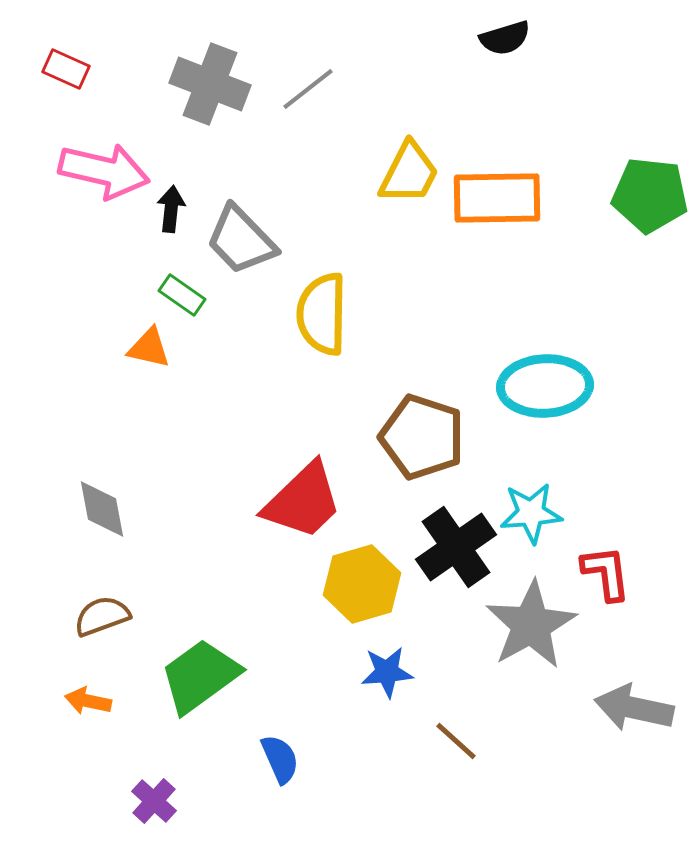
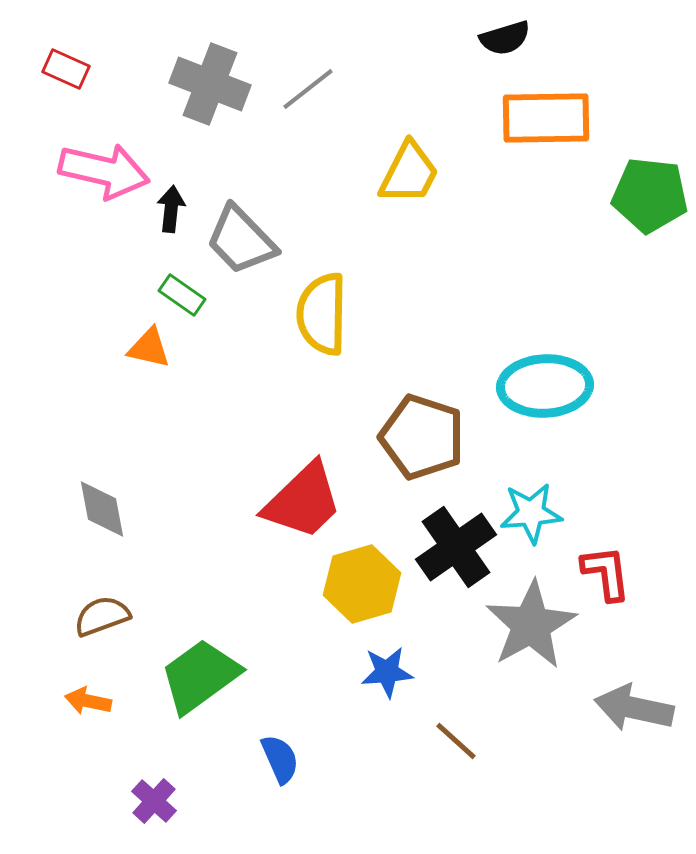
orange rectangle: moved 49 px right, 80 px up
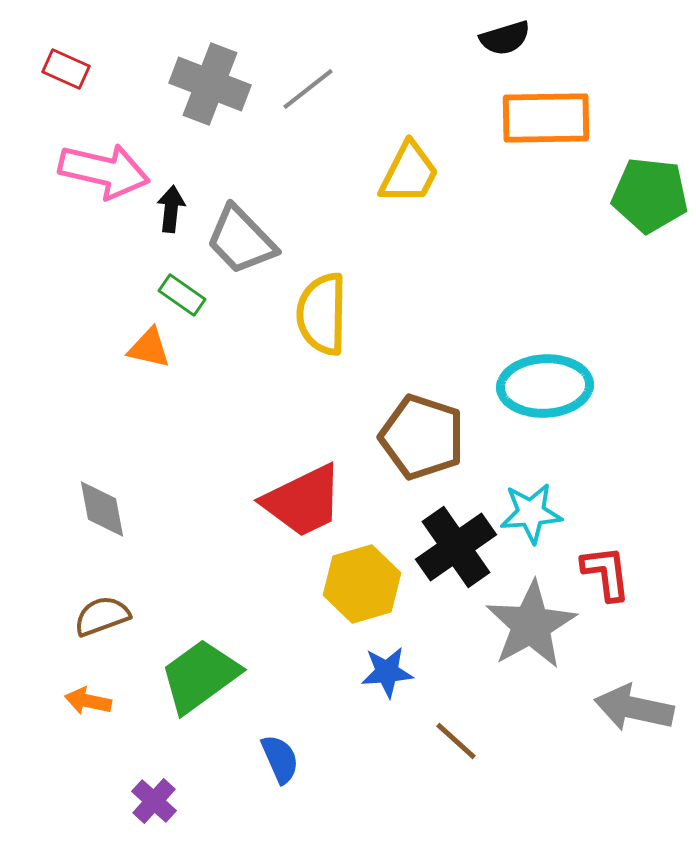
red trapezoid: rotated 18 degrees clockwise
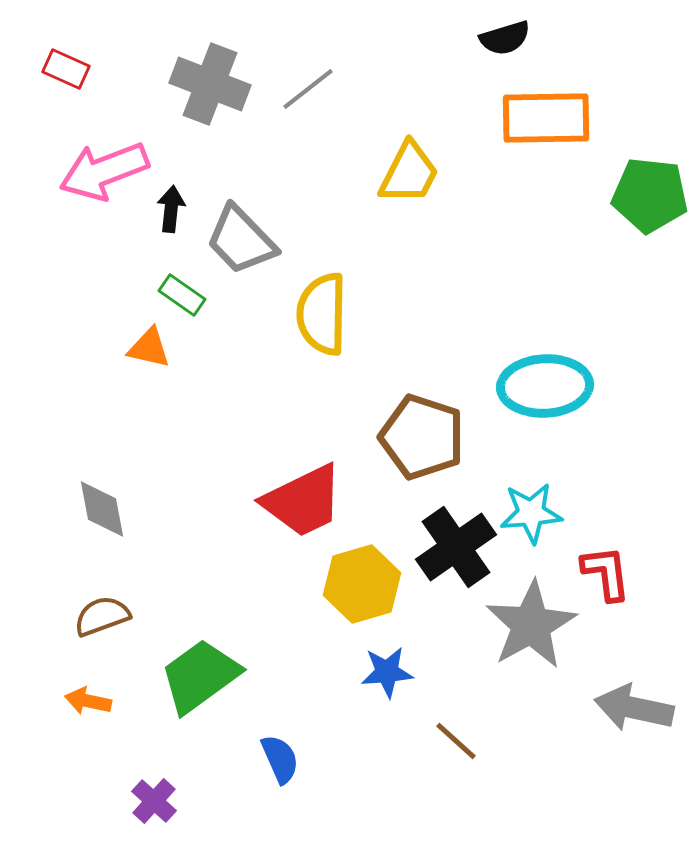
pink arrow: rotated 146 degrees clockwise
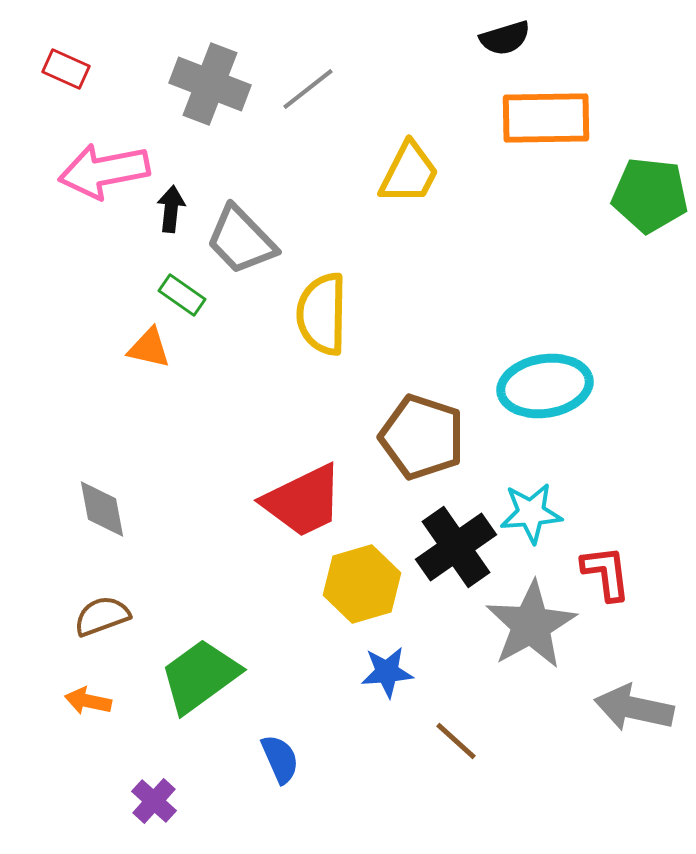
pink arrow: rotated 10 degrees clockwise
cyan ellipse: rotated 6 degrees counterclockwise
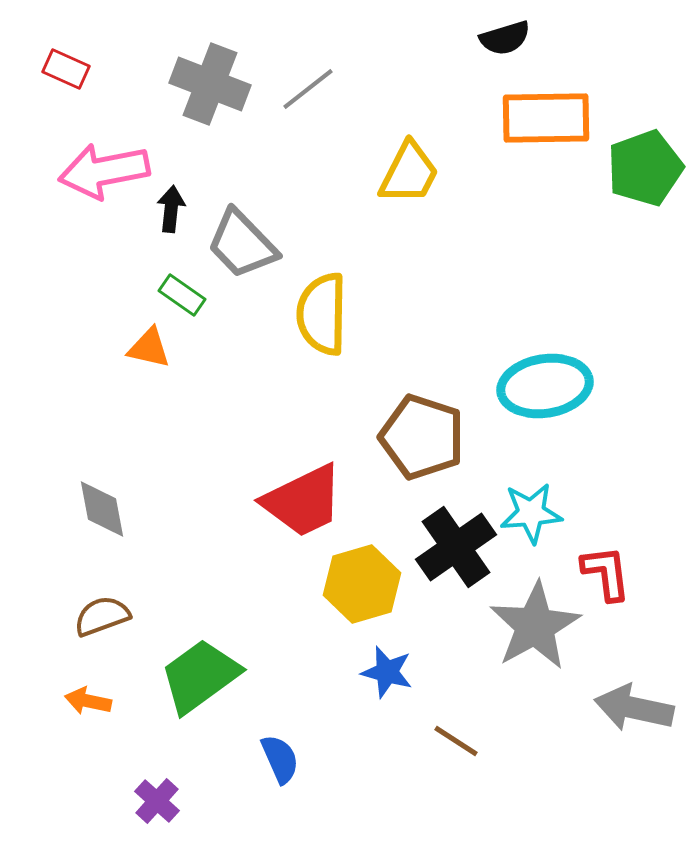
green pentagon: moved 5 px left, 27 px up; rotated 26 degrees counterclockwise
gray trapezoid: moved 1 px right, 4 px down
gray star: moved 4 px right, 1 px down
blue star: rotated 20 degrees clockwise
brown line: rotated 9 degrees counterclockwise
purple cross: moved 3 px right
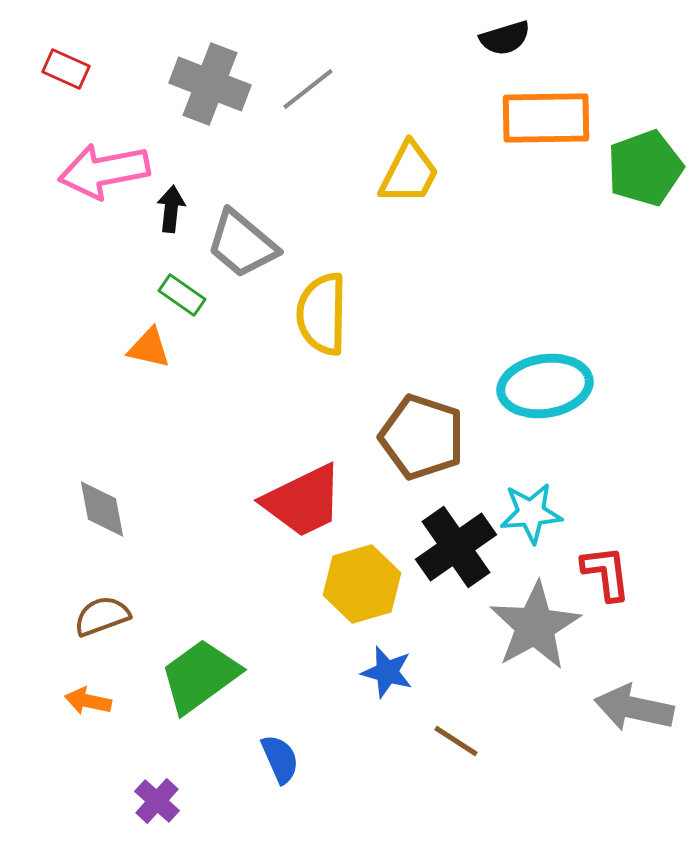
gray trapezoid: rotated 6 degrees counterclockwise
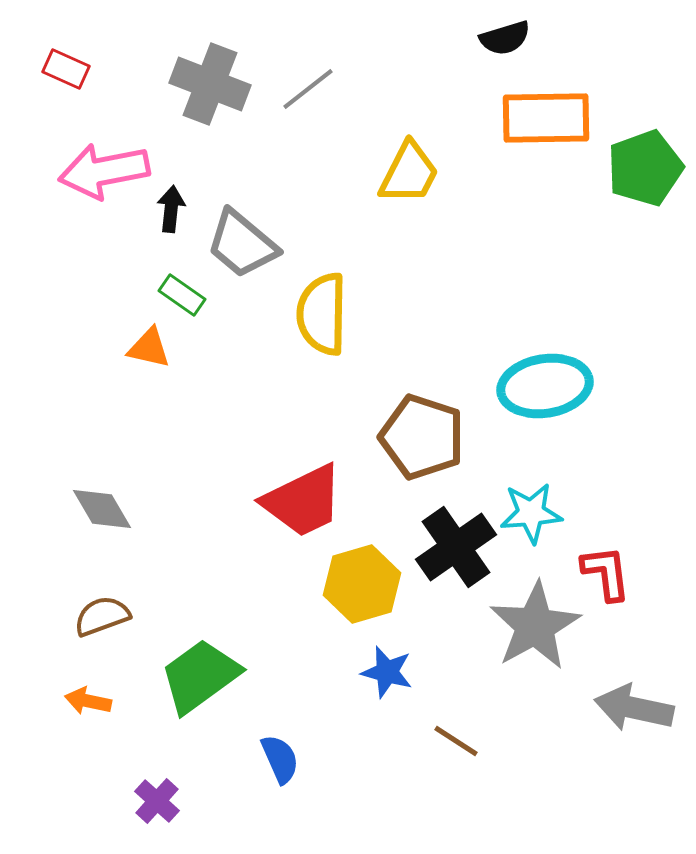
gray diamond: rotated 20 degrees counterclockwise
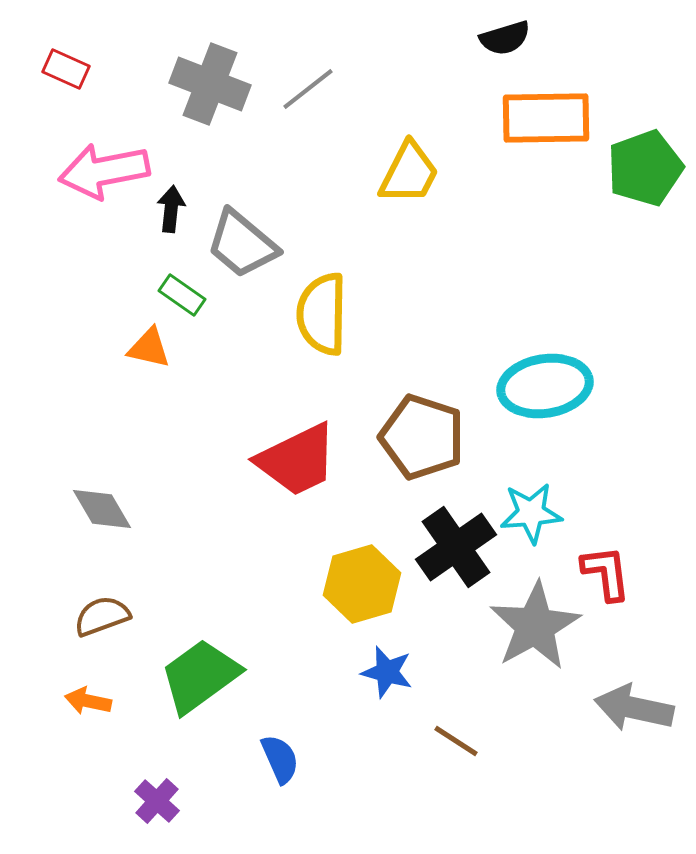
red trapezoid: moved 6 px left, 41 px up
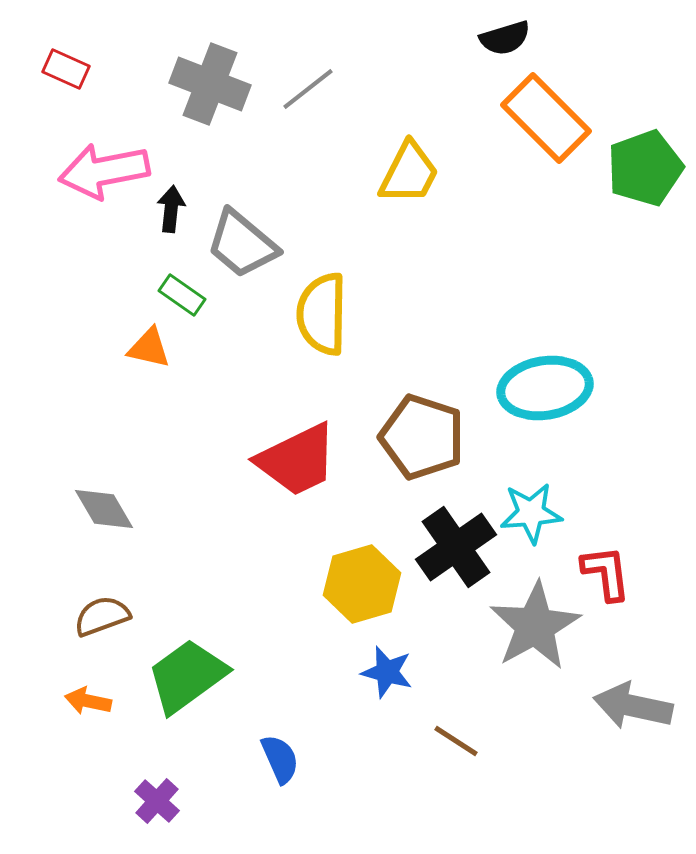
orange rectangle: rotated 46 degrees clockwise
cyan ellipse: moved 2 px down
gray diamond: moved 2 px right
green trapezoid: moved 13 px left
gray arrow: moved 1 px left, 2 px up
